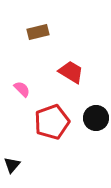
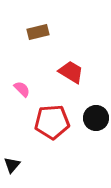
red pentagon: rotated 16 degrees clockwise
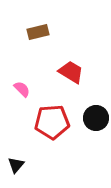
black triangle: moved 4 px right
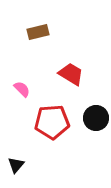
red trapezoid: moved 2 px down
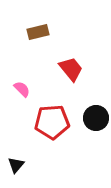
red trapezoid: moved 5 px up; rotated 20 degrees clockwise
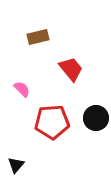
brown rectangle: moved 5 px down
